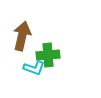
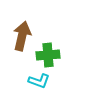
cyan L-shape: moved 5 px right, 13 px down
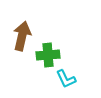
cyan L-shape: moved 27 px right, 2 px up; rotated 45 degrees clockwise
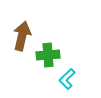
cyan L-shape: moved 1 px right; rotated 70 degrees clockwise
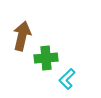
green cross: moved 2 px left, 3 px down
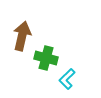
green cross: rotated 20 degrees clockwise
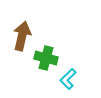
cyan L-shape: moved 1 px right
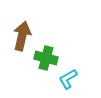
cyan L-shape: rotated 15 degrees clockwise
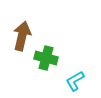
cyan L-shape: moved 7 px right, 2 px down
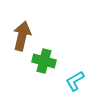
green cross: moved 2 px left, 3 px down
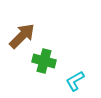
brown arrow: rotated 32 degrees clockwise
